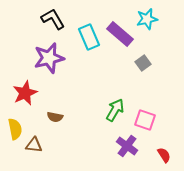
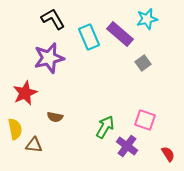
green arrow: moved 10 px left, 17 px down
red semicircle: moved 4 px right, 1 px up
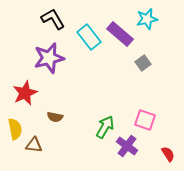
cyan rectangle: rotated 15 degrees counterclockwise
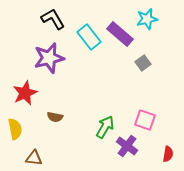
brown triangle: moved 13 px down
red semicircle: rotated 42 degrees clockwise
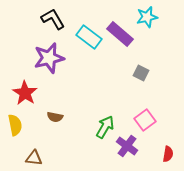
cyan star: moved 2 px up
cyan rectangle: rotated 15 degrees counterclockwise
gray square: moved 2 px left, 10 px down; rotated 28 degrees counterclockwise
red star: rotated 15 degrees counterclockwise
pink square: rotated 35 degrees clockwise
yellow semicircle: moved 4 px up
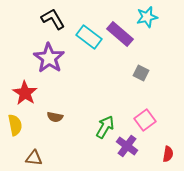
purple star: rotated 24 degrees counterclockwise
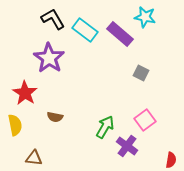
cyan star: moved 2 px left; rotated 25 degrees clockwise
cyan rectangle: moved 4 px left, 7 px up
red semicircle: moved 3 px right, 6 px down
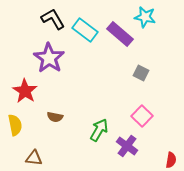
red star: moved 2 px up
pink square: moved 3 px left, 4 px up; rotated 10 degrees counterclockwise
green arrow: moved 6 px left, 3 px down
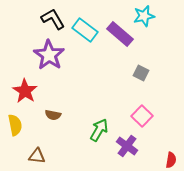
cyan star: moved 1 px left, 1 px up; rotated 25 degrees counterclockwise
purple star: moved 3 px up
brown semicircle: moved 2 px left, 2 px up
brown triangle: moved 3 px right, 2 px up
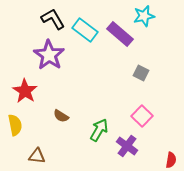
brown semicircle: moved 8 px right, 1 px down; rotated 21 degrees clockwise
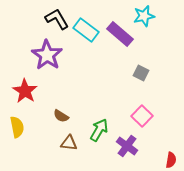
black L-shape: moved 4 px right
cyan rectangle: moved 1 px right
purple star: moved 2 px left
yellow semicircle: moved 2 px right, 2 px down
brown triangle: moved 32 px right, 13 px up
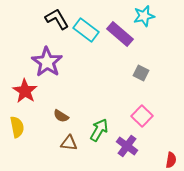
purple star: moved 7 px down
